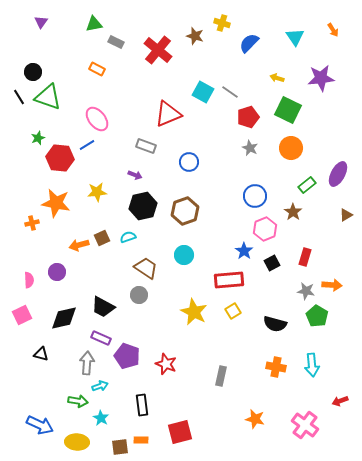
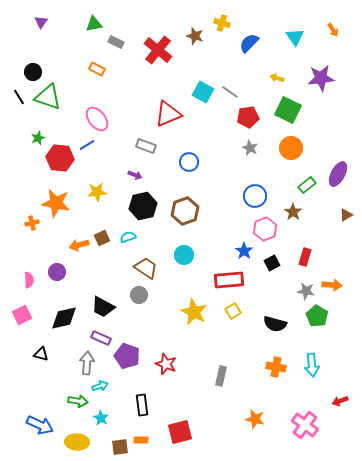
red pentagon at (248, 117): rotated 10 degrees clockwise
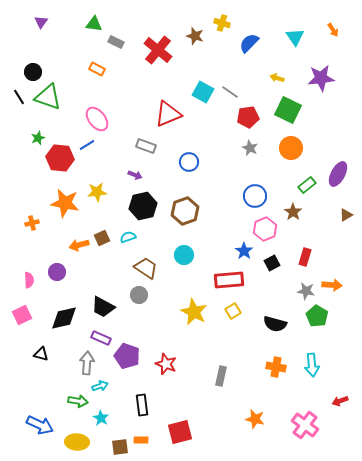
green triangle at (94, 24): rotated 18 degrees clockwise
orange star at (56, 203): moved 9 px right
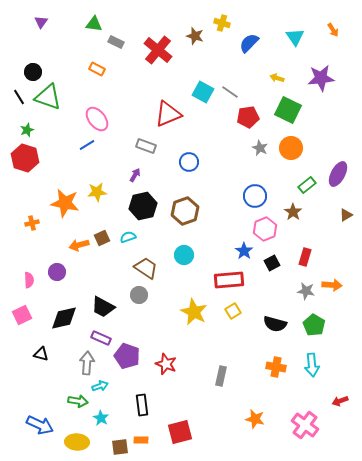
green star at (38, 138): moved 11 px left, 8 px up
gray star at (250, 148): moved 10 px right
red hexagon at (60, 158): moved 35 px left; rotated 12 degrees clockwise
purple arrow at (135, 175): rotated 80 degrees counterclockwise
green pentagon at (317, 316): moved 3 px left, 9 px down
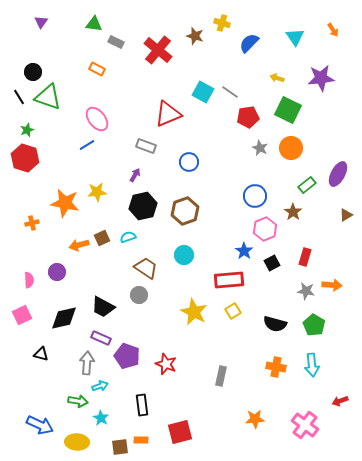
orange star at (255, 419): rotated 18 degrees counterclockwise
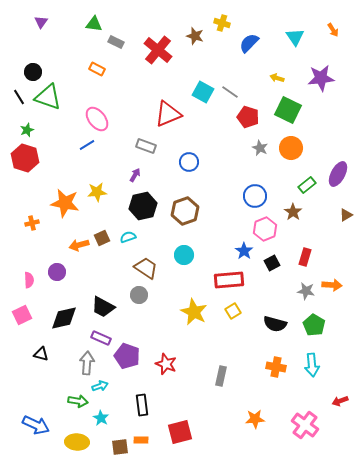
red pentagon at (248, 117): rotated 25 degrees clockwise
blue arrow at (40, 425): moved 4 px left
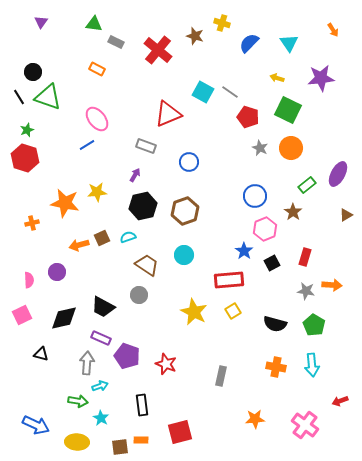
cyan triangle at (295, 37): moved 6 px left, 6 px down
brown trapezoid at (146, 268): moved 1 px right, 3 px up
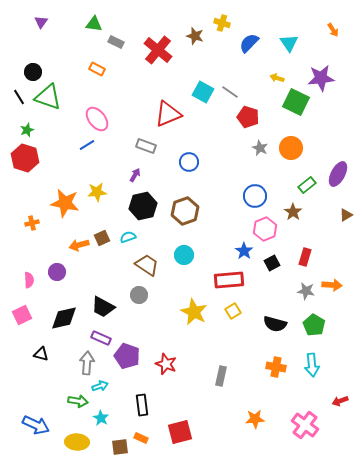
green square at (288, 110): moved 8 px right, 8 px up
orange rectangle at (141, 440): moved 2 px up; rotated 24 degrees clockwise
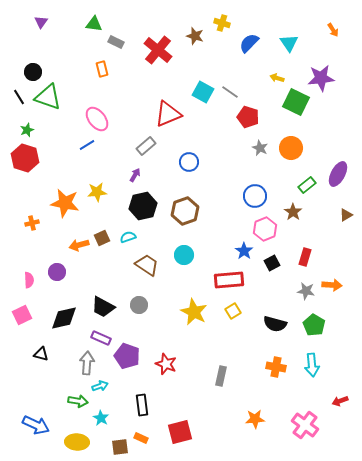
orange rectangle at (97, 69): moved 5 px right; rotated 49 degrees clockwise
gray rectangle at (146, 146): rotated 60 degrees counterclockwise
gray circle at (139, 295): moved 10 px down
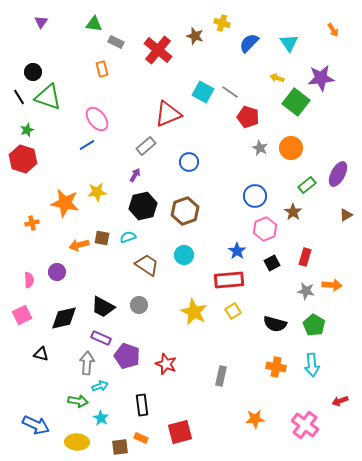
green square at (296, 102): rotated 12 degrees clockwise
red hexagon at (25, 158): moved 2 px left, 1 px down
brown square at (102, 238): rotated 35 degrees clockwise
blue star at (244, 251): moved 7 px left
